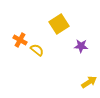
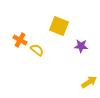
yellow square: moved 2 px down; rotated 36 degrees counterclockwise
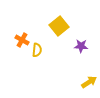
yellow square: rotated 30 degrees clockwise
orange cross: moved 2 px right
yellow semicircle: rotated 56 degrees clockwise
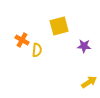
yellow square: rotated 24 degrees clockwise
purple star: moved 3 px right
